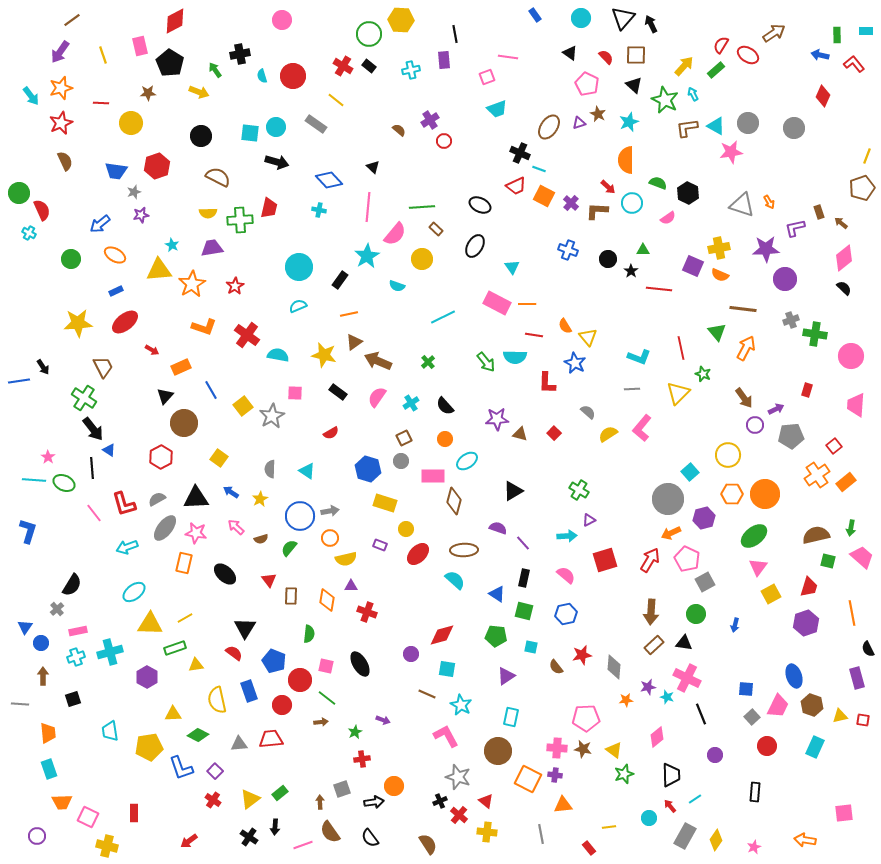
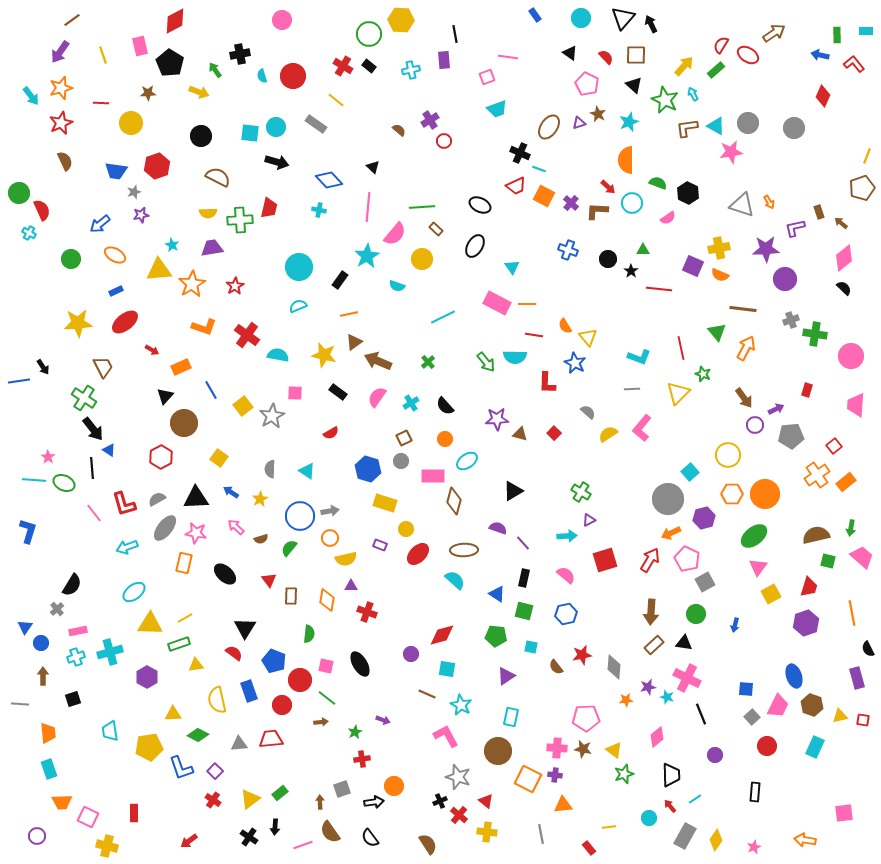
green cross at (579, 490): moved 2 px right, 2 px down
green rectangle at (175, 648): moved 4 px right, 4 px up
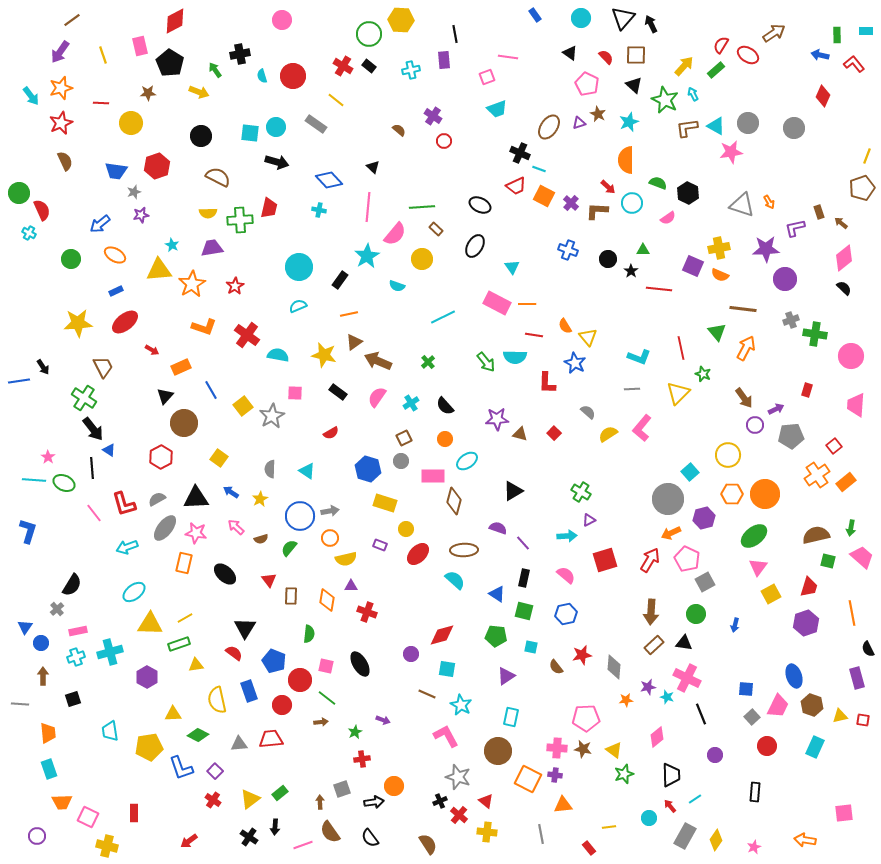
purple cross at (430, 120): moved 3 px right, 4 px up; rotated 24 degrees counterclockwise
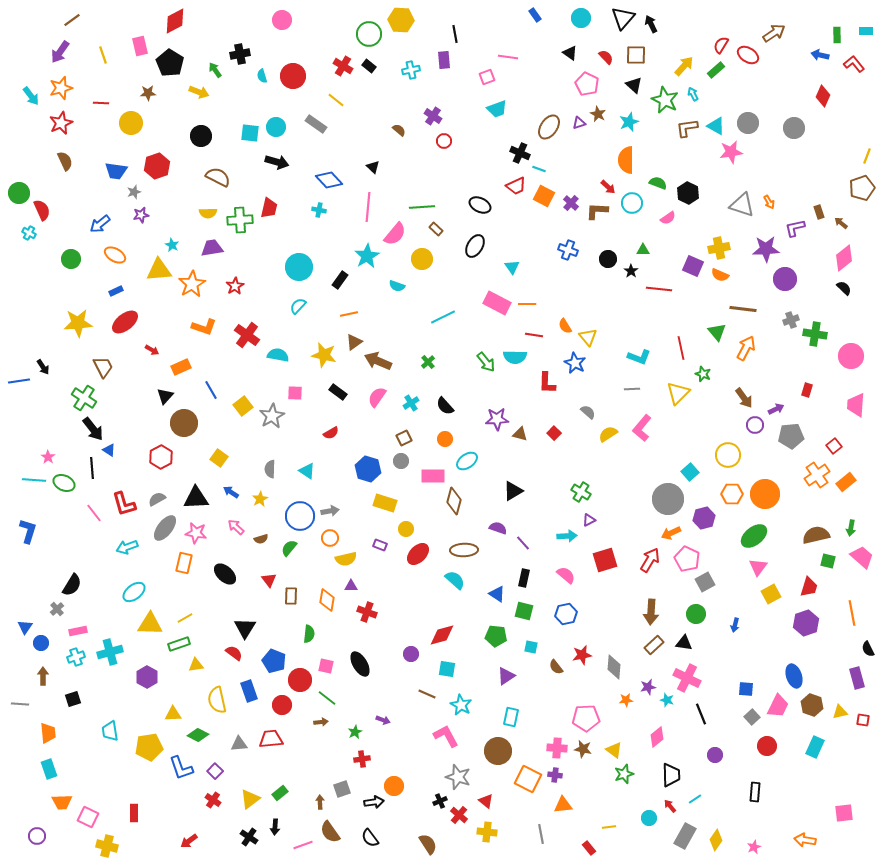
cyan semicircle at (298, 306): rotated 24 degrees counterclockwise
cyan star at (667, 697): moved 3 px down
yellow triangle at (840, 716): moved 4 px up
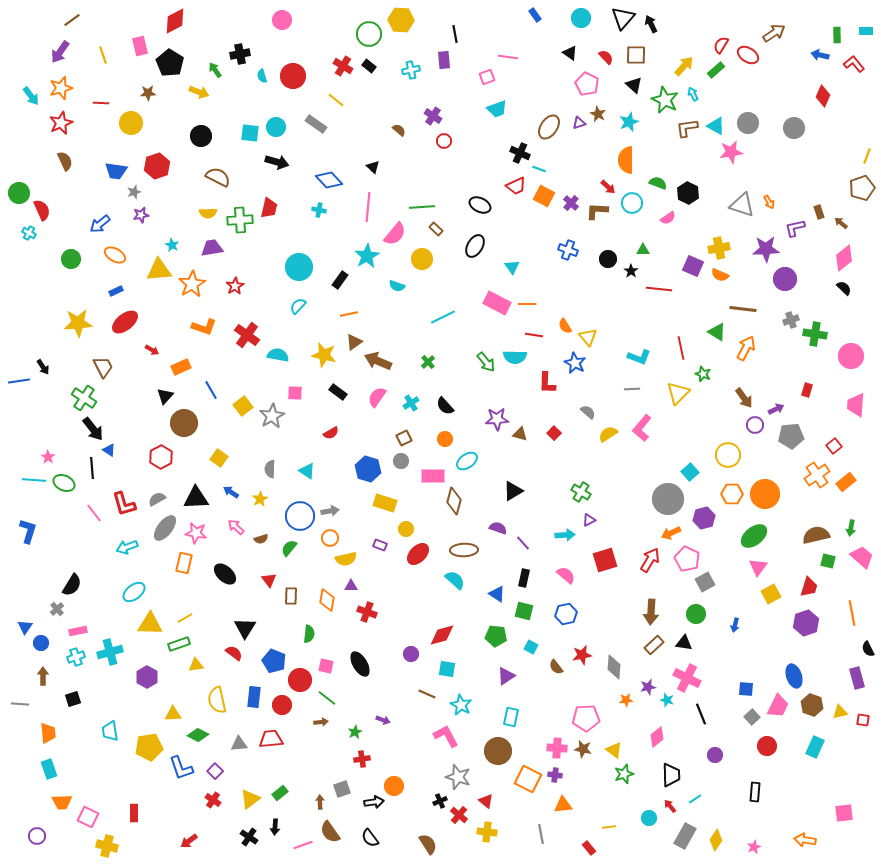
green triangle at (717, 332): rotated 18 degrees counterclockwise
cyan arrow at (567, 536): moved 2 px left, 1 px up
cyan square at (531, 647): rotated 16 degrees clockwise
blue rectangle at (249, 691): moved 5 px right, 6 px down; rotated 25 degrees clockwise
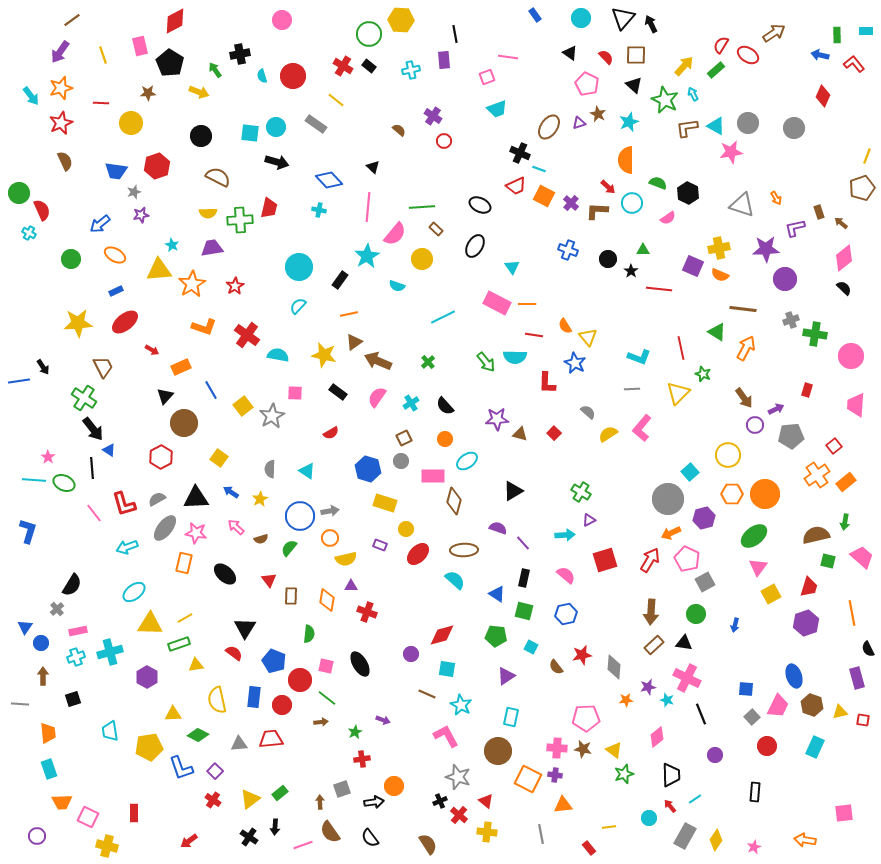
orange arrow at (769, 202): moved 7 px right, 4 px up
green arrow at (851, 528): moved 6 px left, 6 px up
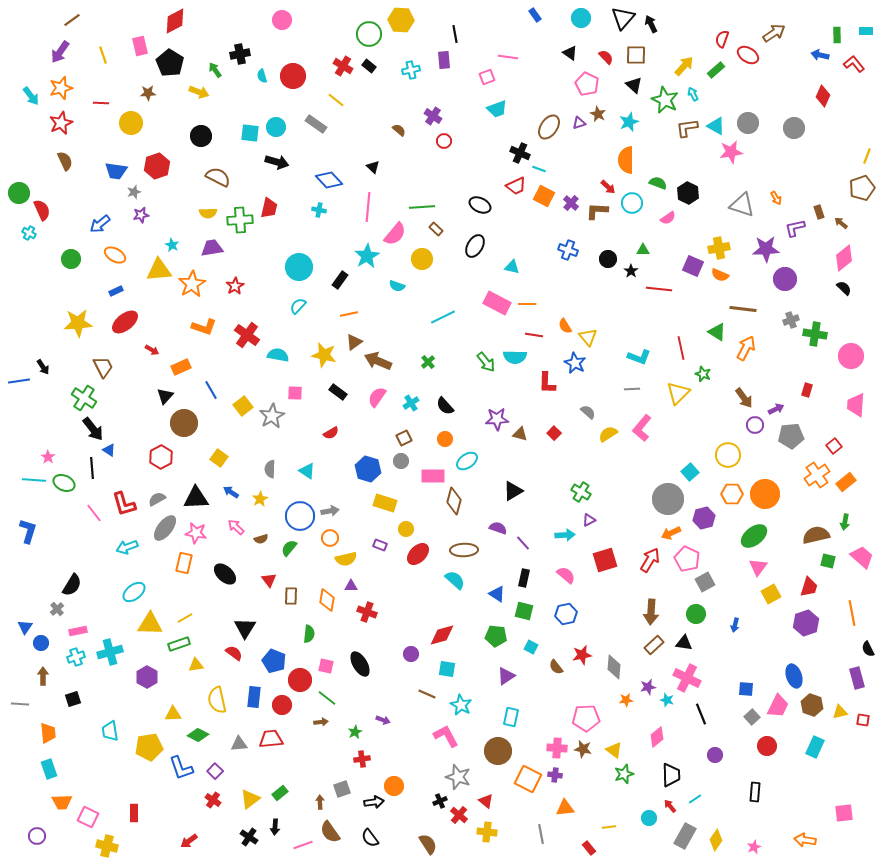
red semicircle at (721, 45): moved 1 px right, 6 px up; rotated 12 degrees counterclockwise
cyan triangle at (512, 267): rotated 42 degrees counterclockwise
orange triangle at (563, 805): moved 2 px right, 3 px down
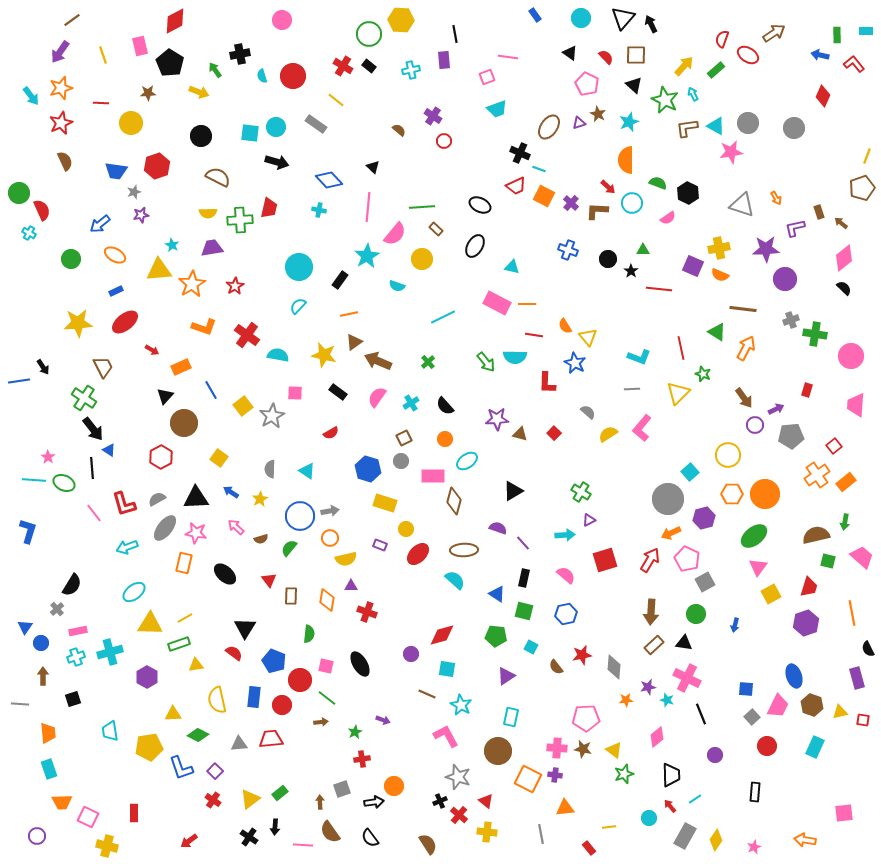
pink line at (303, 845): rotated 24 degrees clockwise
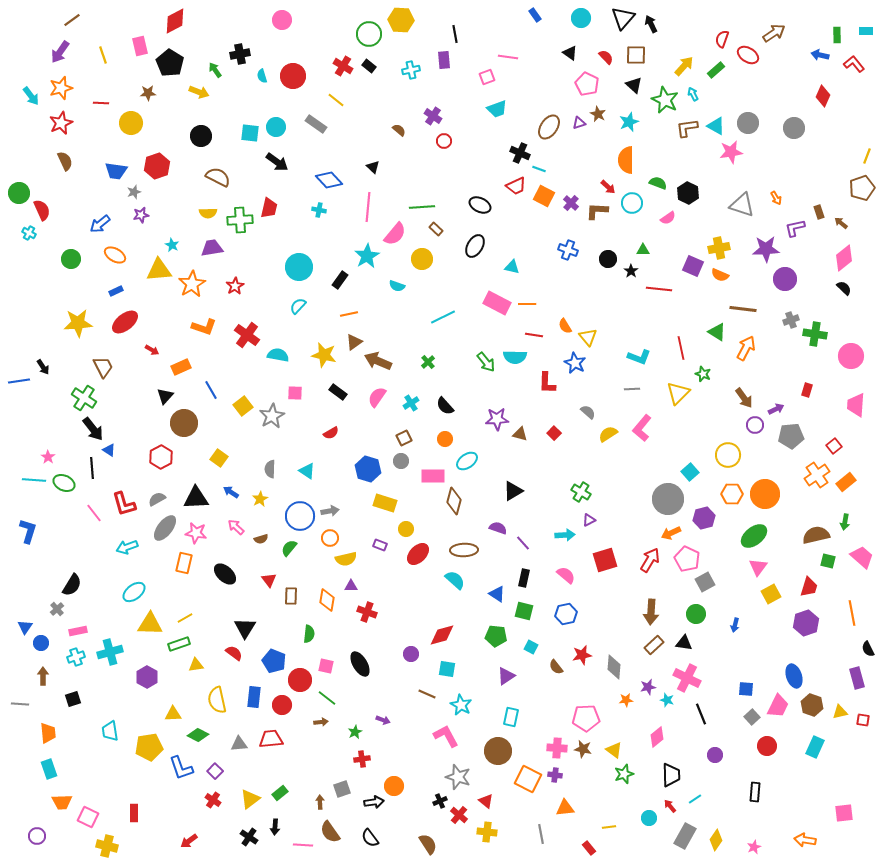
black arrow at (277, 162): rotated 20 degrees clockwise
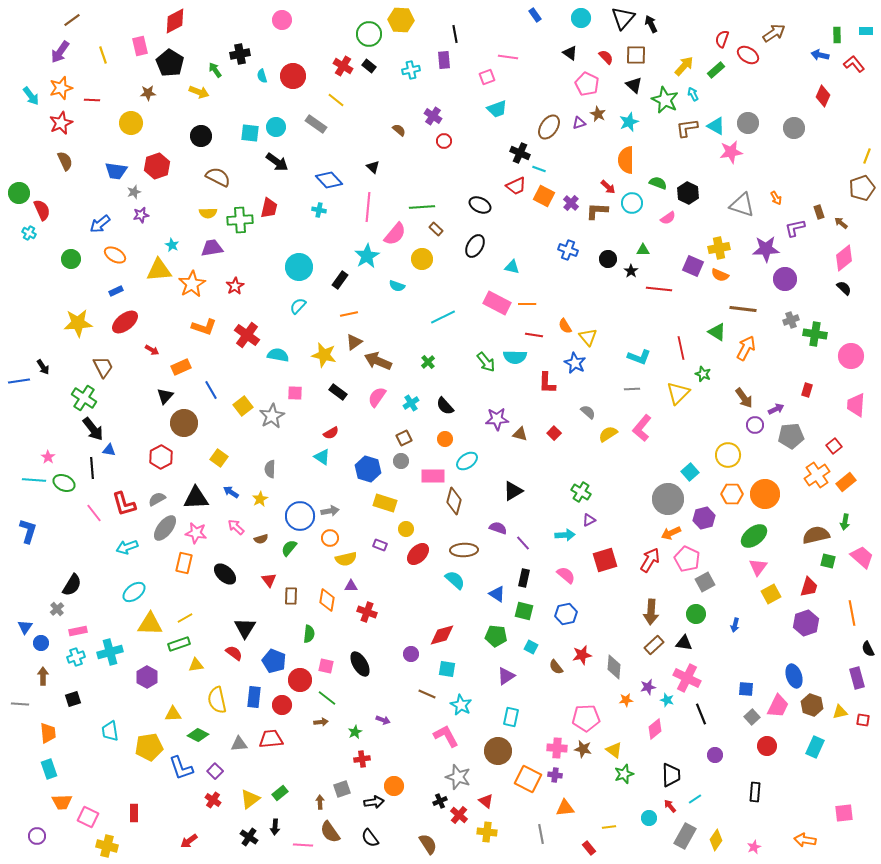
red line at (101, 103): moved 9 px left, 3 px up
blue triangle at (109, 450): rotated 24 degrees counterclockwise
cyan triangle at (307, 471): moved 15 px right, 14 px up
pink diamond at (657, 737): moved 2 px left, 8 px up
